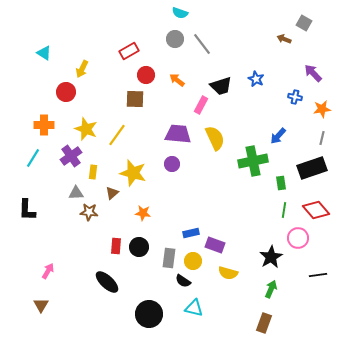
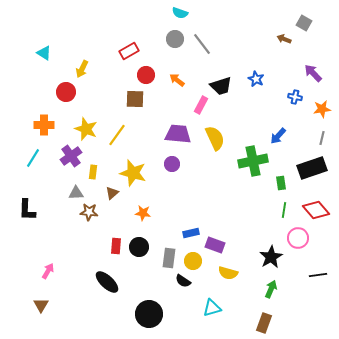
cyan triangle at (194, 308): moved 18 px right; rotated 30 degrees counterclockwise
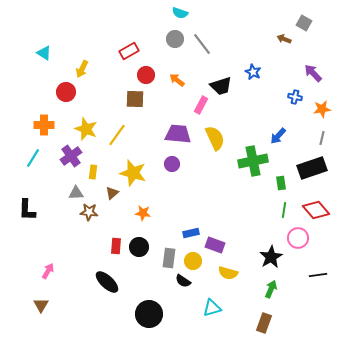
blue star at (256, 79): moved 3 px left, 7 px up
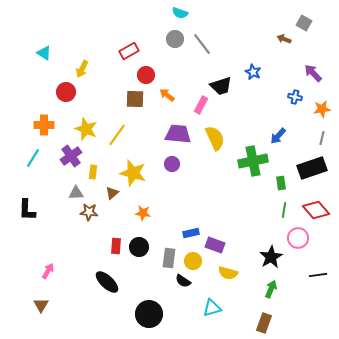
orange arrow at (177, 80): moved 10 px left, 15 px down
